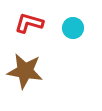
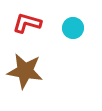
red L-shape: moved 2 px left
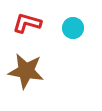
brown star: moved 1 px right
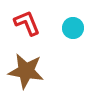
red L-shape: rotated 52 degrees clockwise
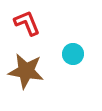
cyan circle: moved 26 px down
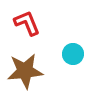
brown star: moved 1 px left; rotated 15 degrees counterclockwise
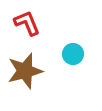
brown star: rotated 9 degrees counterclockwise
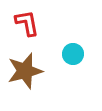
red L-shape: rotated 12 degrees clockwise
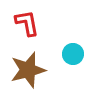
brown star: moved 3 px right, 1 px up
